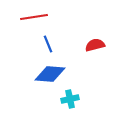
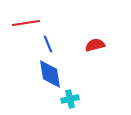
red line: moved 8 px left, 6 px down
blue diamond: rotated 76 degrees clockwise
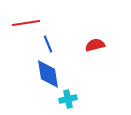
blue diamond: moved 2 px left
cyan cross: moved 2 px left
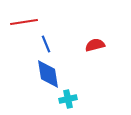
red line: moved 2 px left, 1 px up
blue line: moved 2 px left
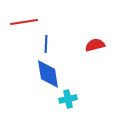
blue line: rotated 24 degrees clockwise
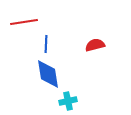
cyan cross: moved 2 px down
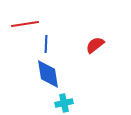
red line: moved 1 px right, 2 px down
red semicircle: rotated 24 degrees counterclockwise
cyan cross: moved 4 px left, 2 px down
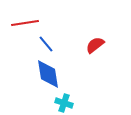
red line: moved 1 px up
blue line: rotated 42 degrees counterclockwise
cyan cross: rotated 30 degrees clockwise
